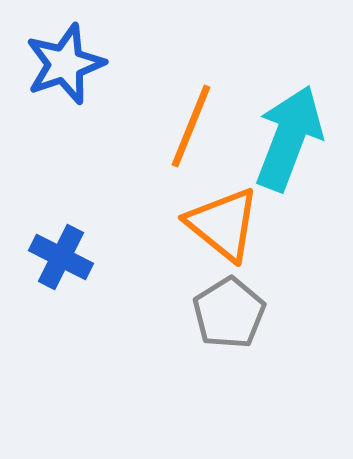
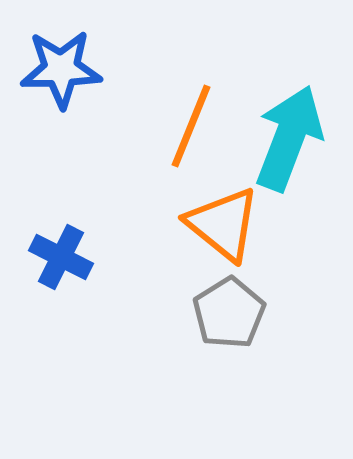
blue star: moved 4 px left, 5 px down; rotated 18 degrees clockwise
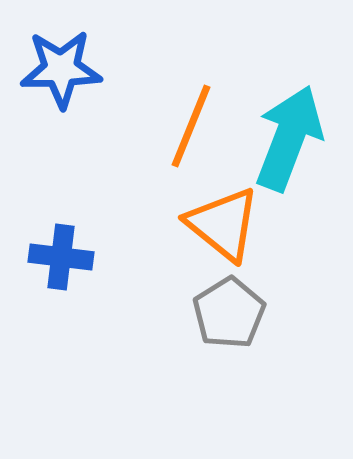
blue cross: rotated 20 degrees counterclockwise
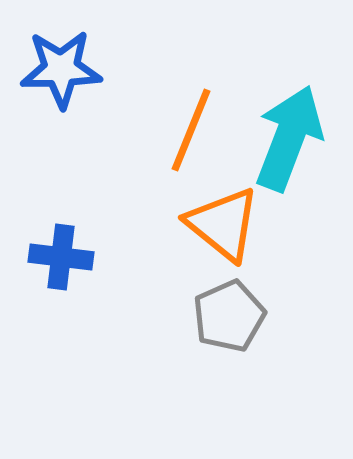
orange line: moved 4 px down
gray pentagon: moved 3 px down; rotated 8 degrees clockwise
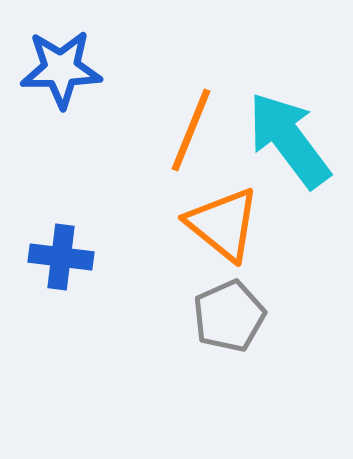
cyan arrow: moved 2 px down; rotated 58 degrees counterclockwise
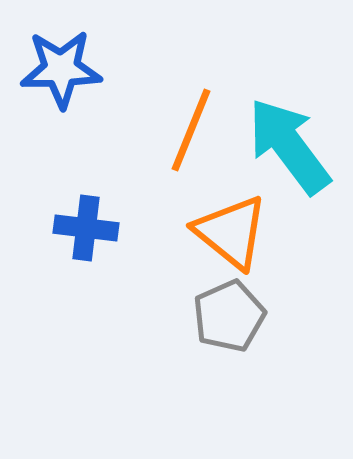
cyan arrow: moved 6 px down
orange triangle: moved 8 px right, 8 px down
blue cross: moved 25 px right, 29 px up
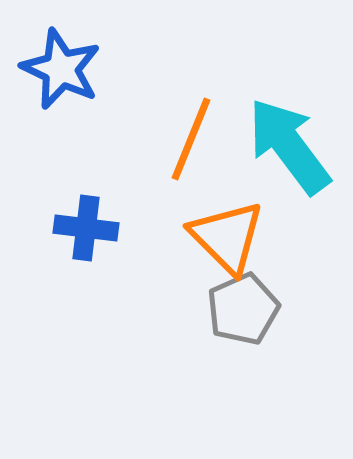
blue star: rotated 26 degrees clockwise
orange line: moved 9 px down
orange triangle: moved 4 px left, 5 px down; rotated 6 degrees clockwise
gray pentagon: moved 14 px right, 7 px up
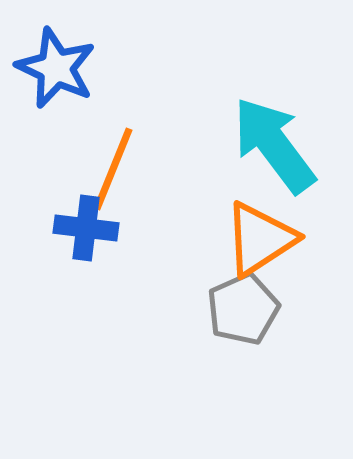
blue star: moved 5 px left, 1 px up
orange line: moved 78 px left, 30 px down
cyan arrow: moved 15 px left, 1 px up
orange triangle: moved 33 px right, 2 px down; rotated 42 degrees clockwise
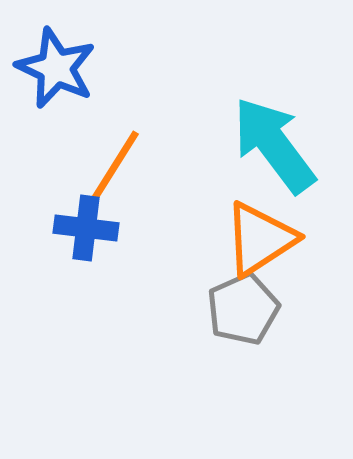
orange line: rotated 10 degrees clockwise
